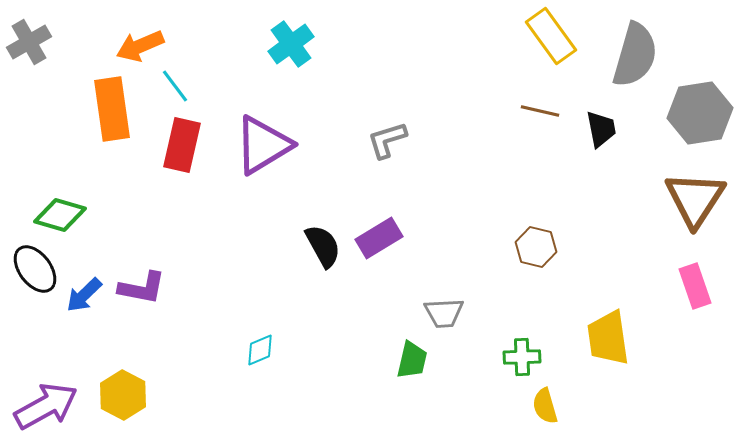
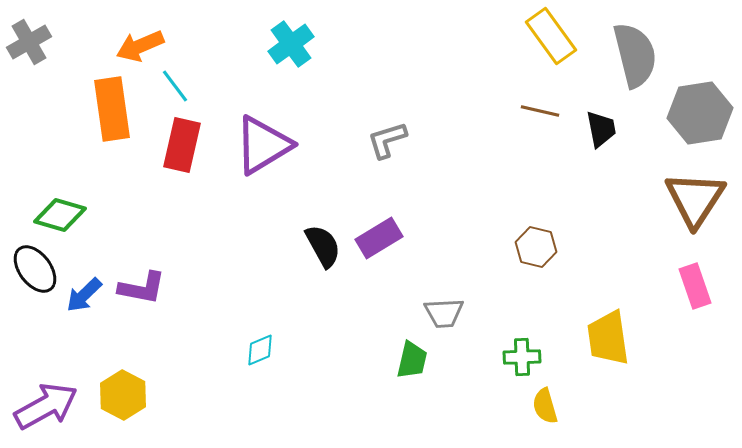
gray semicircle: rotated 30 degrees counterclockwise
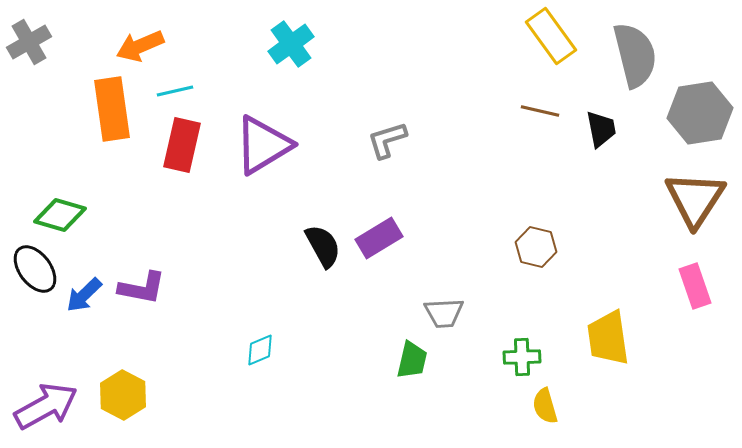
cyan line: moved 5 px down; rotated 66 degrees counterclockwise
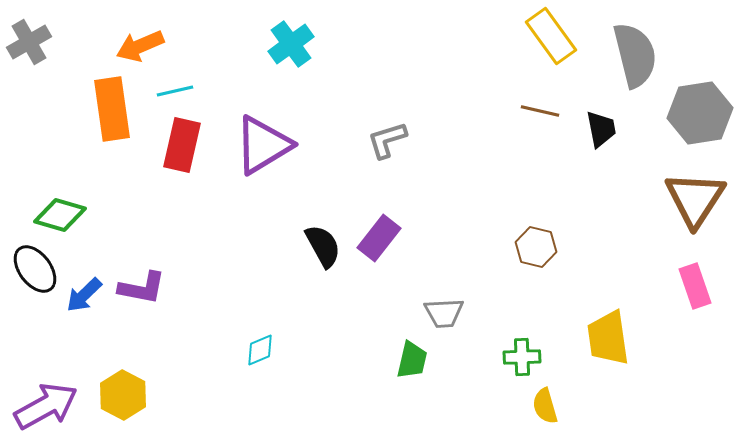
purple rectangle: rotated 21 degrees counterclockwise
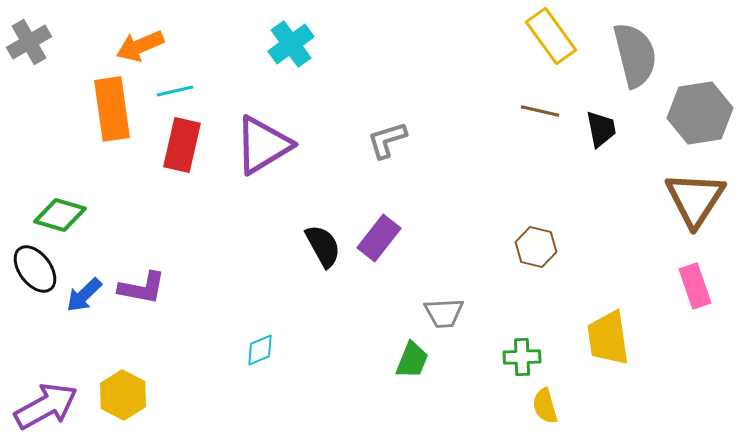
green trapezoid: rotated 9 degrees clockwise
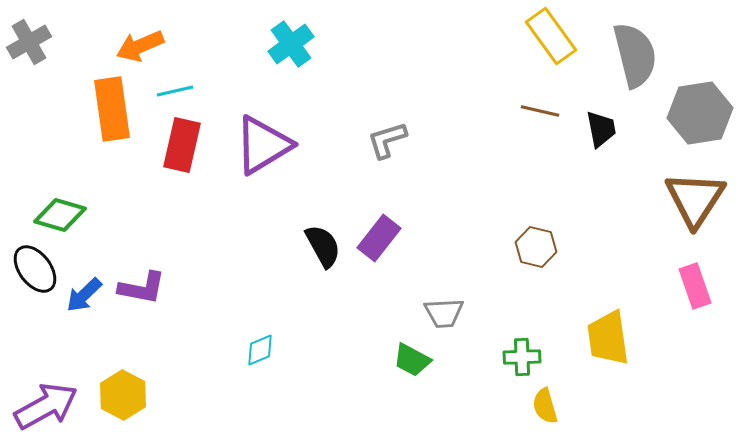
green trapezoid: rotated 96 degrees clockwise
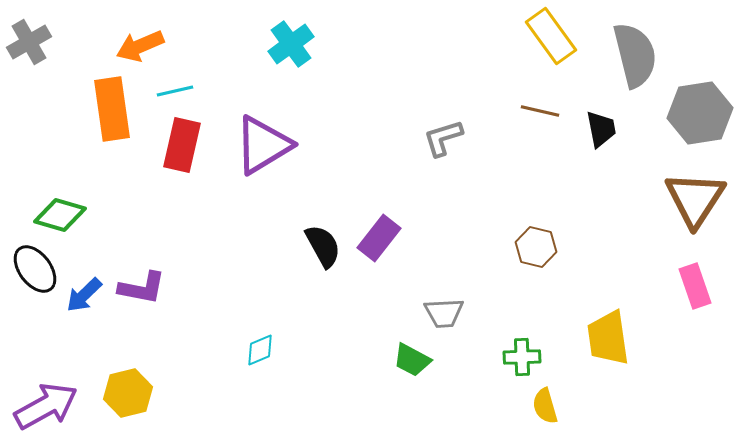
gray L-shape: moved 56 px right, 2 px up
yellow hexagon: moved 5 px right, 2 px up; rotated 18 degrees clockwise
